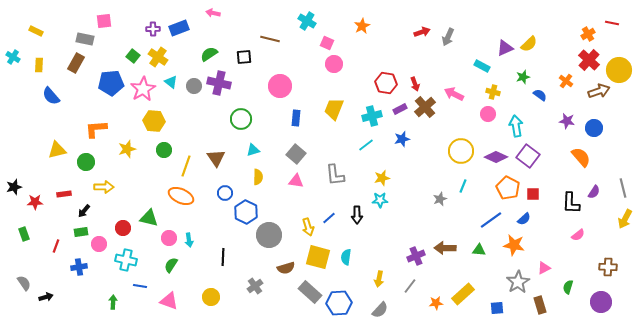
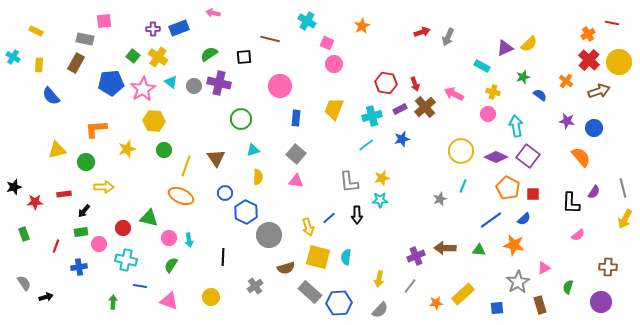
yellow circle at (619, 70): moved 8 px up
gray L-shape at (335, 175): moved 14 px right, 7 px down
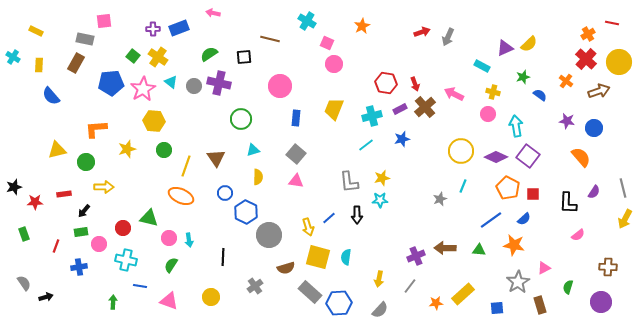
red cross at (589, 60): moved 3 px left, 1 px up
black L-shape at (571, 203): moved 3 px left
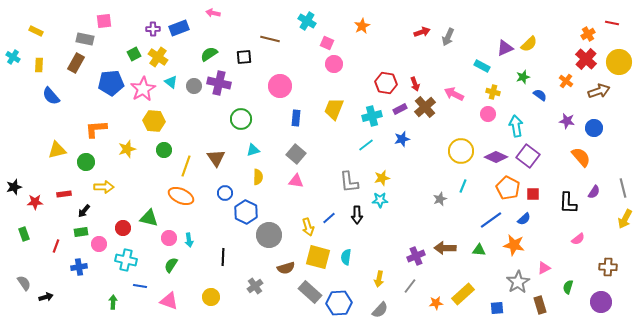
green square at (133, 56): moved 1 px right, 2 px up; rotated 24 degrees clockwise
pink semicircle at (578, 235): moved 4 px down
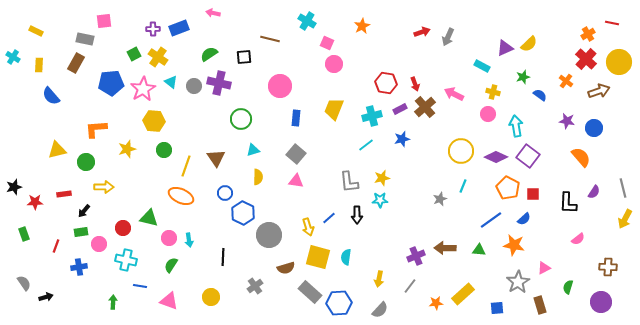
blue hexagon at (246, 212): moved 3 px left, 1 px down
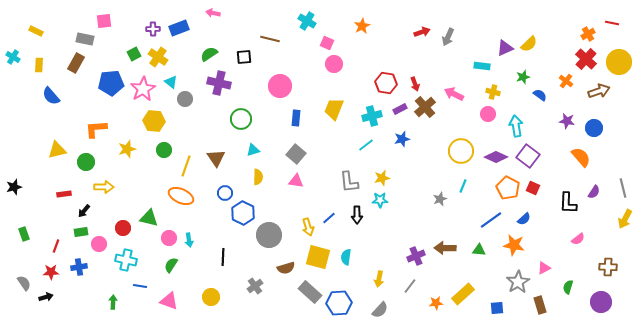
cyan rectangle at (482, 66): rotated 21 degrees counterclockwise
gray circle at (194, 86): moved 9 px left, 13 px down
red square at (533, 194): moved 6 px up; rotated 24 degrees clockwise
red star at (35, 202): moved 16 px right, 70 px down
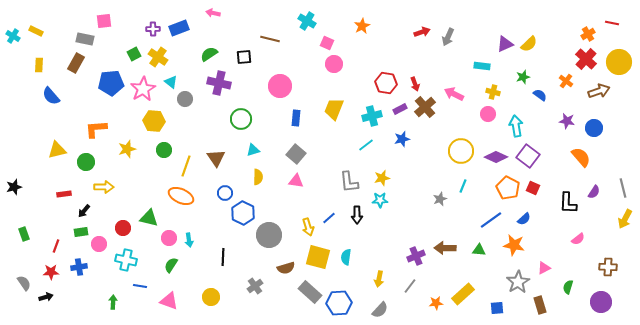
purple triangle at (505, 48): moved 4 px up
cyan cross at (13, 57): moved 21 px up
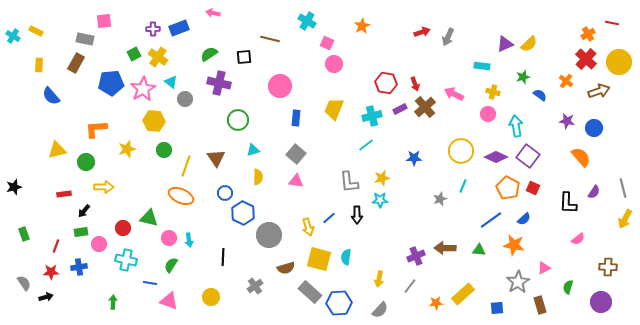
green circle at (241, 119): moved 3 px left, 1 px down
blue star at (402, 139): moved 12 px right, 19 px down; rotated 14 degrees clockwise
yellow square at (318, 257): moved 1 px right, 2 px down
blue line at (140, 286): moved 10 px right, 3 px up
